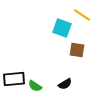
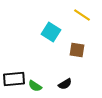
cyan square: moved 11 px left, 4 px down; rotated 12 degrees clockwise
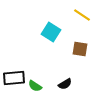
brown square: moved 3 px right, 1 px up
black rectangle: moved 1 px up
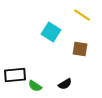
black rectangle: moved 1 px right, 3 px up
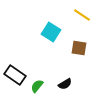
brown square: moved 1 px left, 1 px up
black rectangle: rotated 40 degrees clockwise
green semicircle: moved 2 px right; rotated 96 degrees clockwise
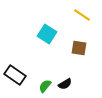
cyan square: moved 4 px left, 2 px down
green semicircle: moved 8 px right
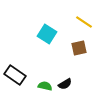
yellow line: moved 2 px right, 7 px down
brown square: rotated 21 degrees counterclockwise
green semicircle: rotated 64 degrees clockwise
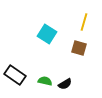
yellow line: rotated 72 degrees clockwise
brown square: rotated 28 degrees clockwise
green semicircle: moved 5 px up
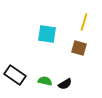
cyan square: rotated 24 degrees counterclockwise
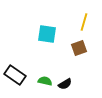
brown square: rotated 35 degrees counterclockwise
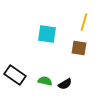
brown square: rotated 28 degrees clockwise
